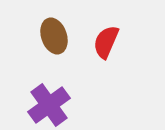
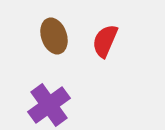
red semicircle: moved 1 px left, 1 px up
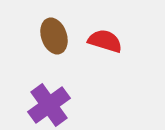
red semicircle: rotated 84 degrees clockwise
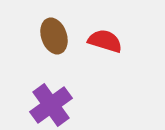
purple cross: moved 2 px right
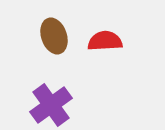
red semicircle: rotated 20 degrees counterclockwise
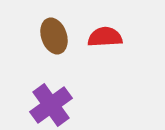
red semicircle: moved 4 px up
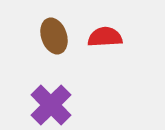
purple cross: rotated 9 degrees counterclockwise
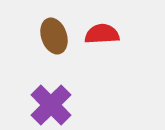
red semicircle: moved 3 px left, 3 px up
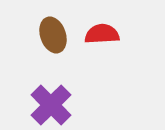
brown ellipse: moved 1 px left, 1 px up
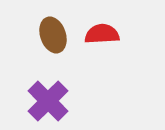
purple cross: moved 3 px left, 4 px up
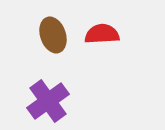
purple cross: rotated 9 degrees clockwise
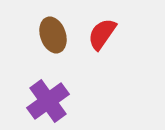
red semicircle: rotated 52 degrees counterclockwise
